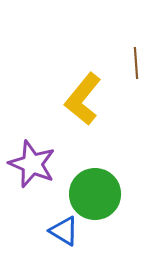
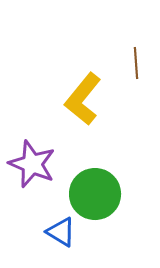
blue triangle: moved 3 px left, 1 px down
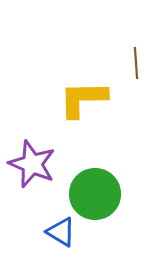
yellow L-shape: rotated 50 degrees clockwise
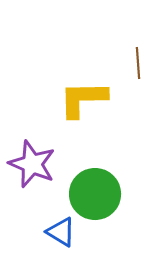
brown line: moved 2 px right
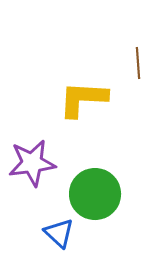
yellow L-shape: rotated 4 degrees clockwise
purple star: moved 1 px up; rotated 30 degrees counterclockwise
blue triangle: moved 2 px left, 1 px down; rotated 12 degrees clockwise
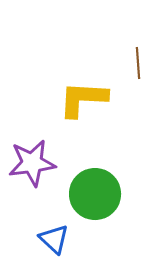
blue triangle: moved 5 px left, 6 px down
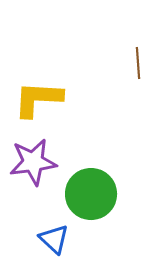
yellow L-shape: moved 45 px left
purple star: moved 1 px right, 1 px up
green circle: moved 4 px left
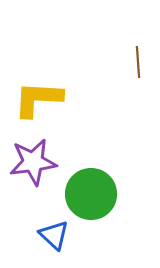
brown line: moved 1 px up
blue triangle: moved 4 px up
